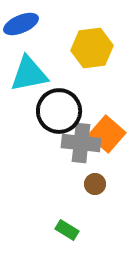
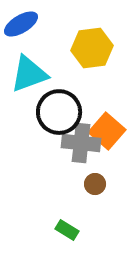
blue ellipse: rotated 8 degrees counterclockwise
cyan triangle: rotated 9 degrees counterclockwise
black circle: moved 1 px down
orange square: moved 3 px up
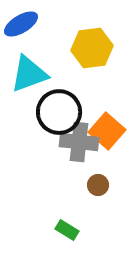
gray cross: moved 2 px left, 1 px up
brown circle: moved 3 px right, 1 px down
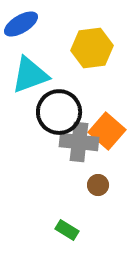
cyan triangle: moved 1 px right, 1 px down
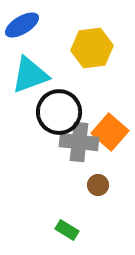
blue ellipse: moved 1 px right, 1 px down
orange square: moved 3 px right, 1 px down
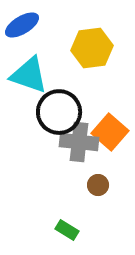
cyan triangle: moved 1 px left; rotated 39 degrees clockwise
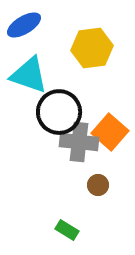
blue ellipse: moved 2 px right
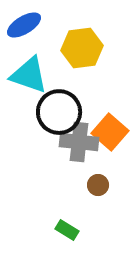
yellow hexagon: moved 10 px left
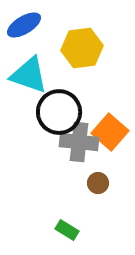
brown circle: moved 2 px up
